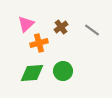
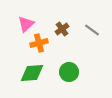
brown cross: moved 1 px right, 2 px down
green circle: moved 6 px right, 1 px down
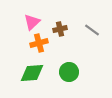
pink triangle: moved 6 px right, 2 px up
brown cross: moved 2 px left; rotated 24 degrees clockwise
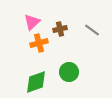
green diamond: moved 4 px right, 9 px down; rotated 15 degrees counterclockwise
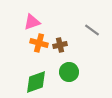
pink triangle: rotated 24 degrees clockwise
brown cross: moved 16 px down
orange cross: rotated 30 degrees clockwise
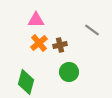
pink triangle: moved 4 px right, 2 px up; rotated 18 degrees clockwise
orange cross: rotated 36 degrees clockwise
green diamond: moved 10 px left; rotated 55 degrees counterclockwise
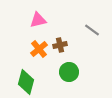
pink triangle: moved 2 px right; rotated 12 degrees counterclockwise
orange cross: moved 6 px down
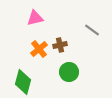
pink triangle: moved 3 px left, 2 px up
green diamond: moved 3 px left
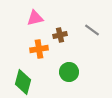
brown cross: moved 10 px up
orange cross: rotated 30 degrees clockwise
